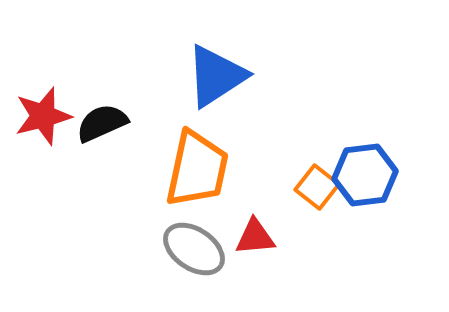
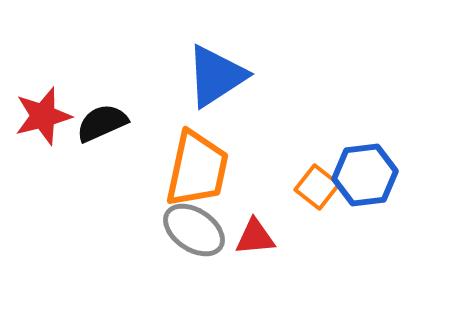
gray ellipse: moved 19 px up
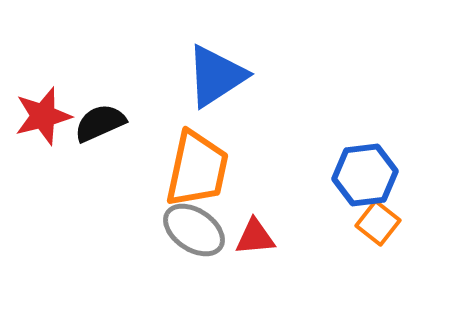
black semicircle: moved 2 px left
orange square: moved 61 px right, 36 px down
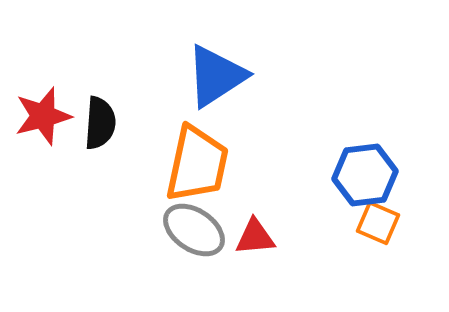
black semicircle: rotated 118 degrees clockwise
orange trapezoid: moved 5 px up
orange square: rotated 15 degrees counterclockwise
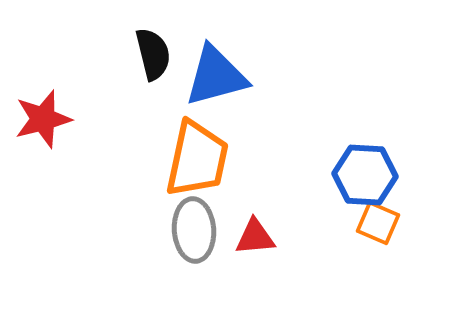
blue triangle: rotated 18 degrees clockwise
red star: moved 3 px down
black semicircle: moved 53 px right, 69 px up; rotated 18 degrees counterclockwise
orange trapezoid: moved 5 px up
blue hexagon: rotated 10 degrees clockwise
gray ellipse: rotated 52 degrees clockwise
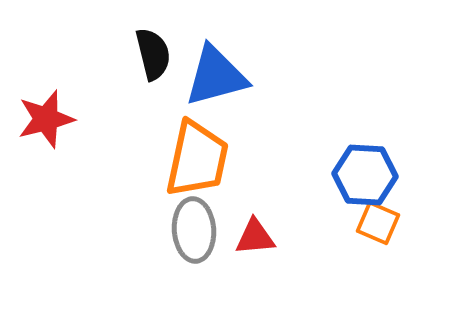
red star: moved 3 px right
